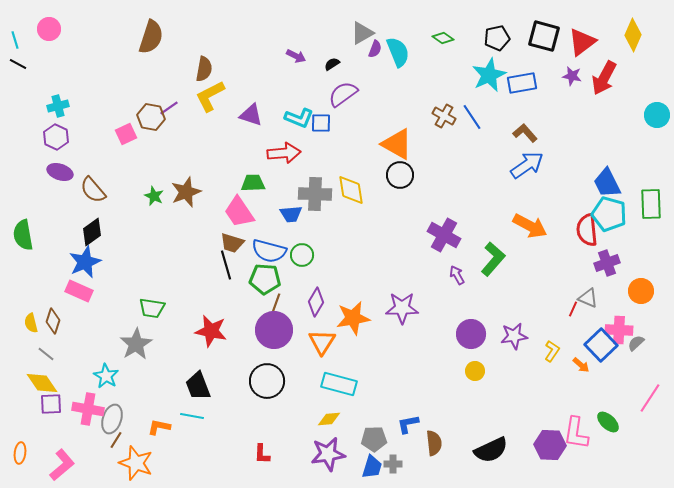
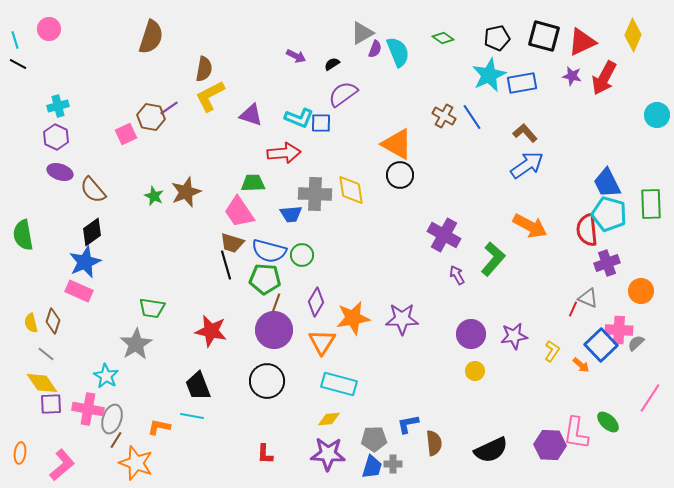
red triangle at (582, 42): rotated 12 degrees clockwise
purple star at (402, 308): moved 11 px down
red L-shape at (262, 454): moved 3 px right
purple star at (328, 454): rotated 12 degrees clockwise
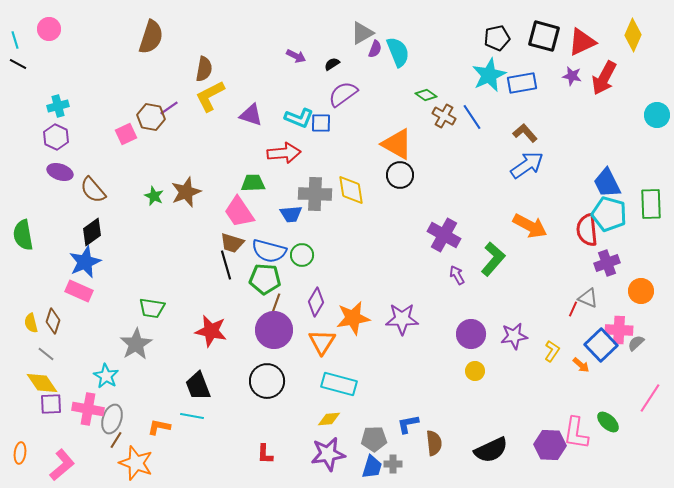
green diamond at (443, 38): moved 17 px left, 57 px down
purple star at (328, 454): rotated 12 degrees counterclockwise
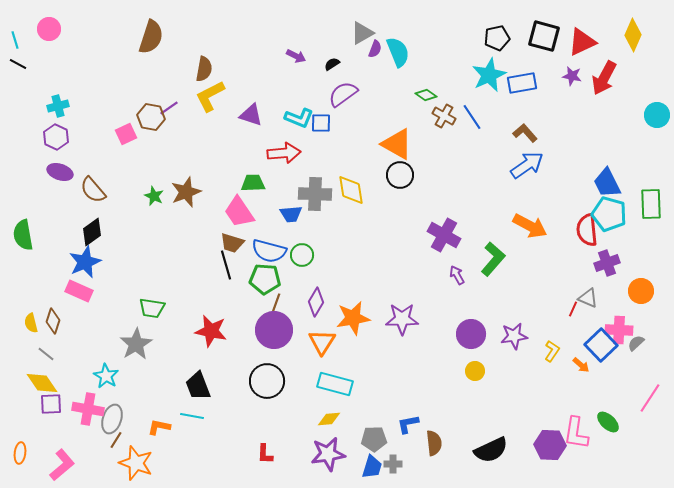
cyan rectangle at (339, 384): moved 4 px left
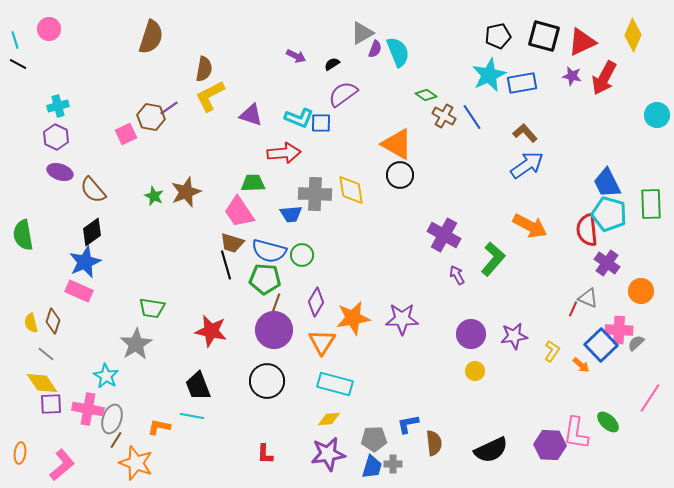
black pentagon at (497, 38): moved 1 px right, 2 px up
purple cross at (607, 263): rotated 35 degrees counterclockwise
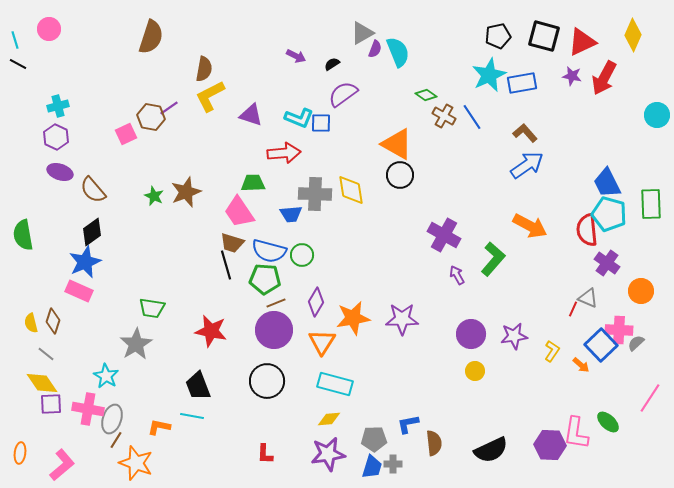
brown line at (276, 303): rotated 48 degrees clockwise
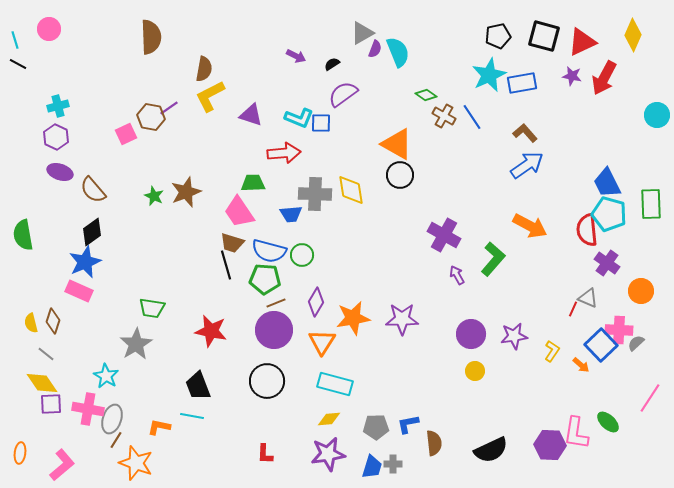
brown semicircle at (151, 37): rotated 20 degrees counterclockwise
gray pentagon at (374, 439): moved 2 px right, 12 px up
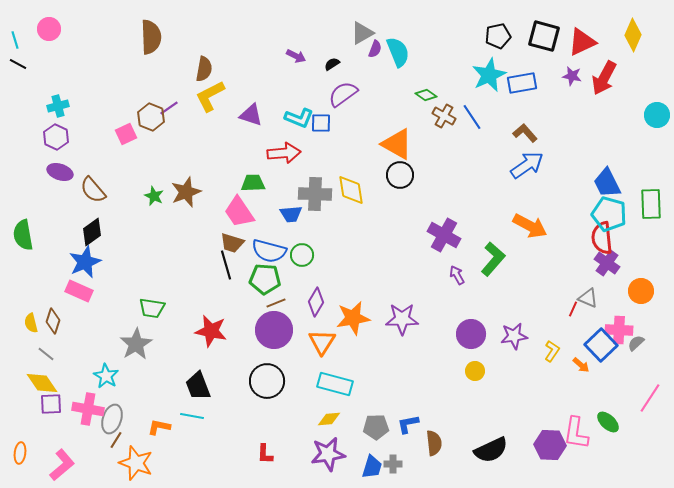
brown hexagon at (151, 117): rotated 12 degrees clockwise
red semicircle at (587, 230): moved 15 px right, 8 px down
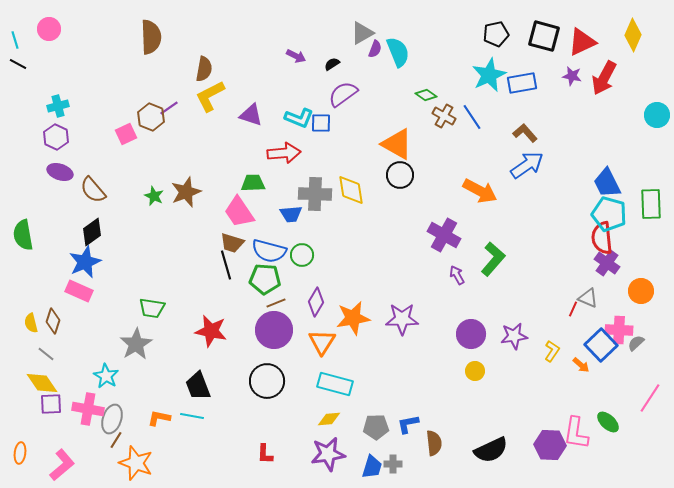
black pentagon at (498, 36): moved 2 px left, 2 px up
orange arrow at (530, 226): moved 50 px left, 35 px up
orange L-shape at (159, 427): moved 9 px up
